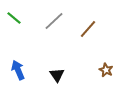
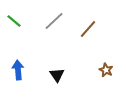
green line: moved 3 px down
blue arrow: rotated 18 degrees clockwise
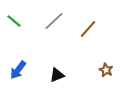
blue arrow: rotated 138 degrees counterclockwise
black triangle: rotated 42 degrees clockwise
